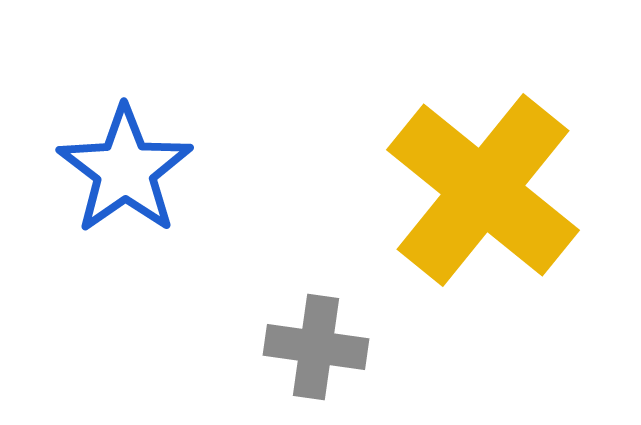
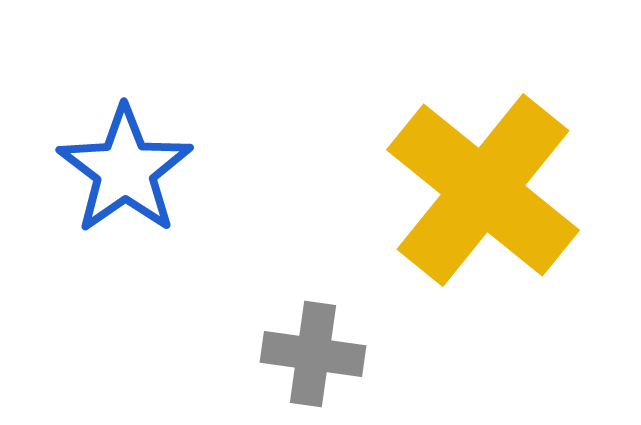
gray cross: moved 3 px left, 7 px down
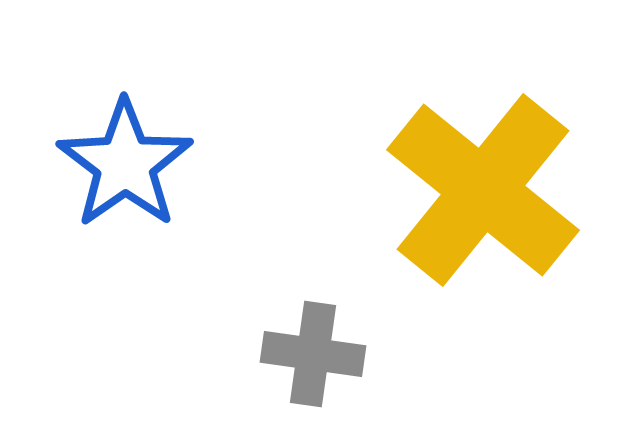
blue star: moved 6 px up
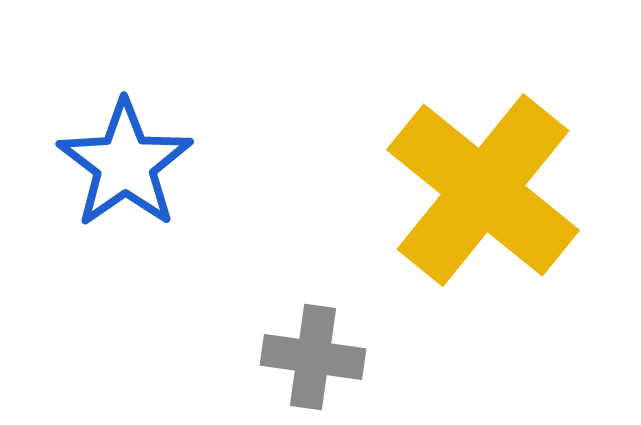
gray cross: moved 3 px down
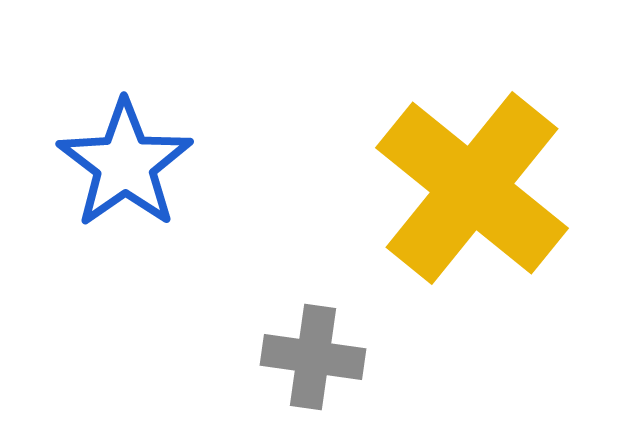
yellow cross: moved 11 px left, 2 px up
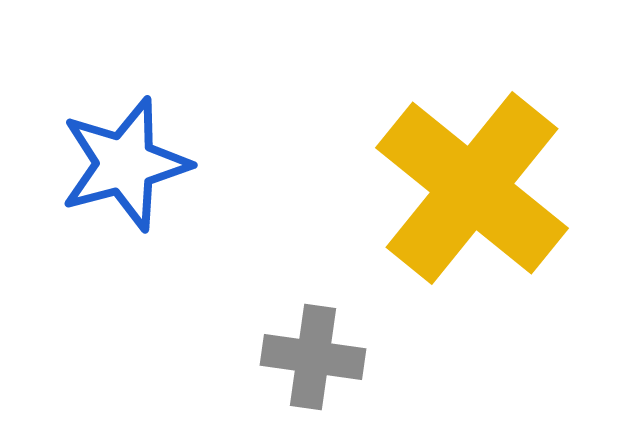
blue star: rotated 20 degrees clockwise
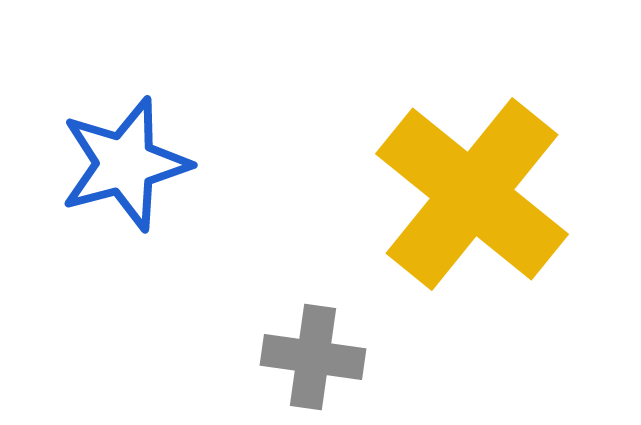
yellow cross: moved 6 px down
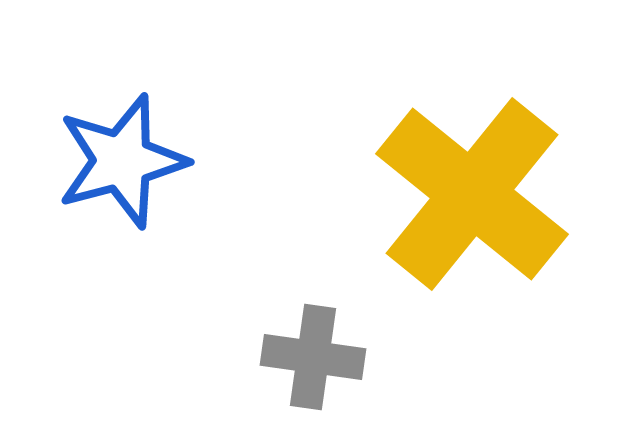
blue star: moved 3 px left, 3 px up
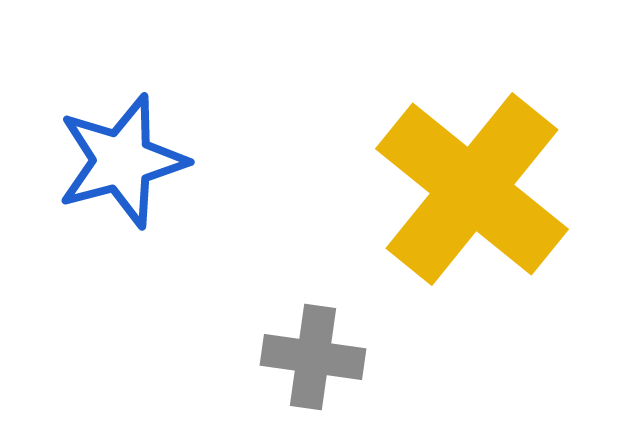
yellow cross: moved 5 px up
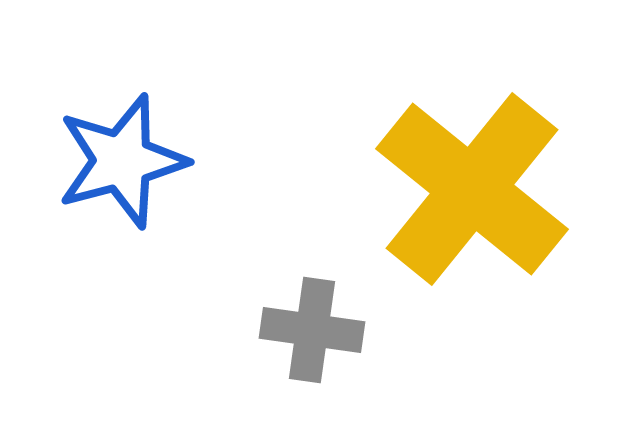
gray cross: moved 1 px left, 27 px up
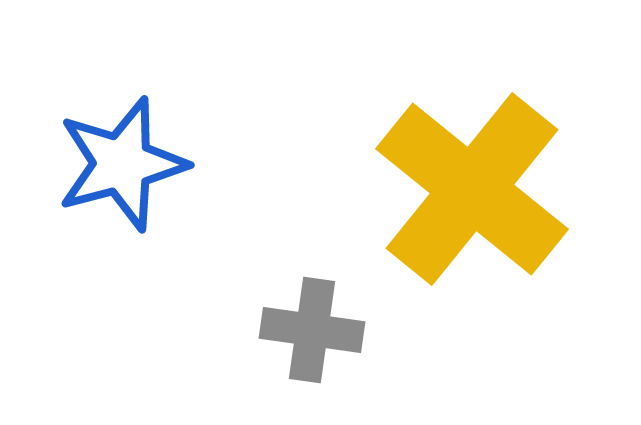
blue star: moved 3 px down
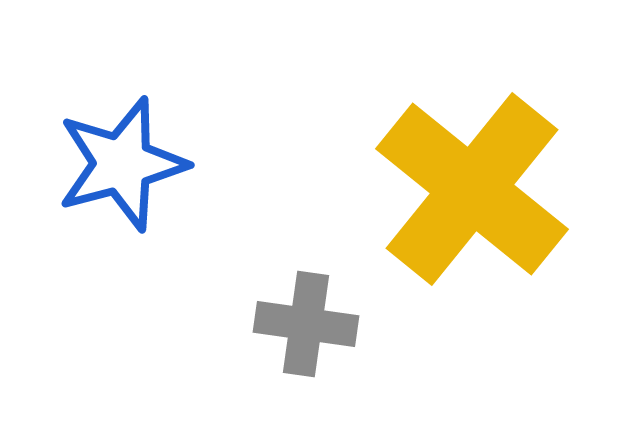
gray cross: moved 6 px left, 6 px up
